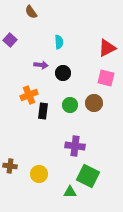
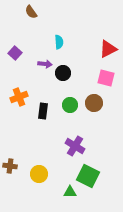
purple square: moved 5 px right, 13 px down
red triangle: moved 1 px right, 1 px down
purple arrow: moved 4 px right, 1 px up
orange cross: moved 10 px left, 2 px down
purple cross: rotated 24 degrees clockwise
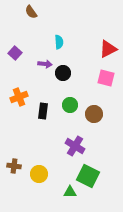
brown circle: moved 11 px down
brown cross: moved 4 px right
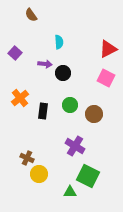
brown semicircle: moved 3 px down
pink square: rotated 12 degrees clockwise
orange cross: moved 1 px right, 1 px down; rotated 18 degrees counterclockwise
brown cross: moved 13 px right, 8 px up; rotated 16 degrees clockwise
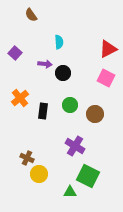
brown circle: moved 1 px right
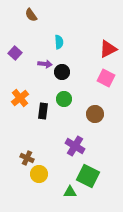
black circle: moved 1 px left, 1 px up
green circle: moved 6 px left, 6 px up
